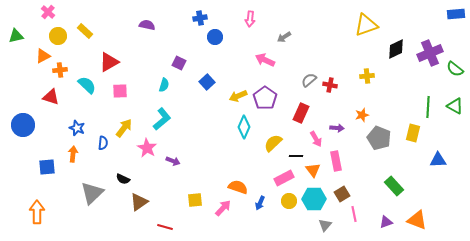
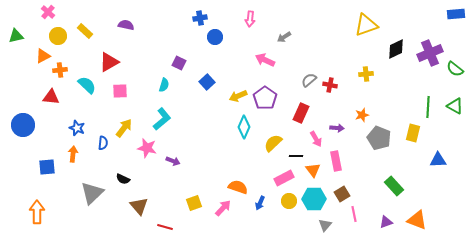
purple semicircle at (147, 25): moved 21 px left
yellow cross at (367, 76): moved 1 px left, 2 px up
red triangle at (51, 97): rotated 12 degrees counterclockwise
pink star at (147, 148): rotated 18 degrees counterclockwise
yellow square at (195, 200): moved 1 px left, 3 px down; rotated 14 degrees counterclockwise
brown triangle at (139, 202): moved 4 px down; rotated 36 degrees counterclockwise
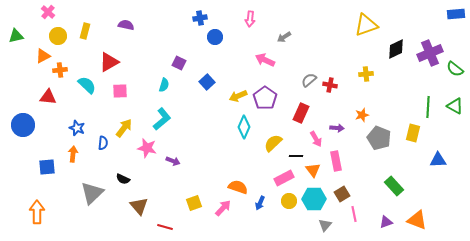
yellow rectangle at (85, 31): rotated 63 degrees clockwise
red triangle at (51, 97): moved 3 px left
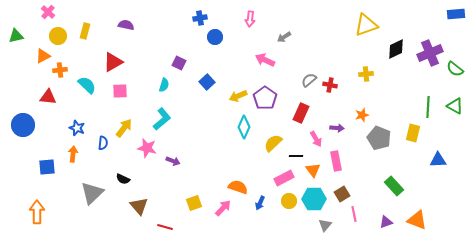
red triangle at (109, 62): moved 4 px right
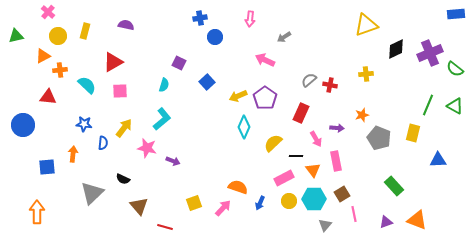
green line at (428, 107): moved 2 px up; rotated 20 degrees clockwise
blue star at (77, 128): moved 7 px right, 4 px up; rotated 14 degrees counterclockwise
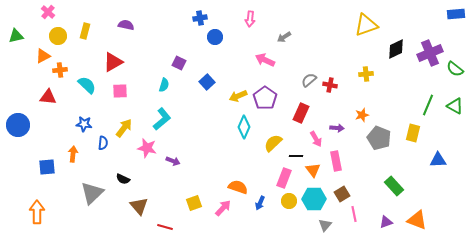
blue circle at (23, 125): moved 5 px left
pink rectangle at (284, 178): rotated 42 degrees counterclockwise
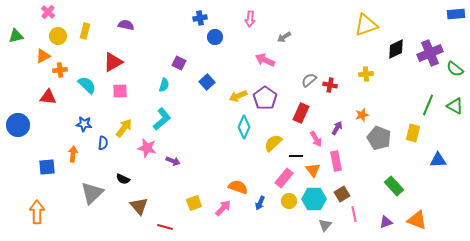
purple arrow at (337, 128): rotated 64 degrees counterclockwise
pink rectangle at (284, 178): rotated 18 degrees clockwise
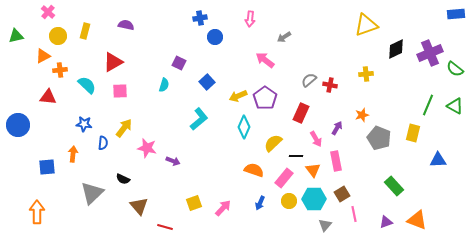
pink arrow at (265, 60): rotated 12 degrees clockwise
cyan L-shape at (162, 119): moved 37 px right
orange semicircle at (238, 187): moved 16 px right, 17 px up
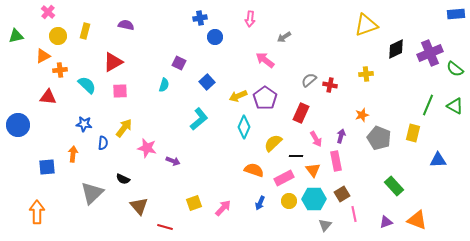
purple arrow at (337, 128): moved 4 px right, 8 px down; rotated 16 degrees counterclockwise
pink rectangle at (284, 178): rotated 24 degrees clockwise
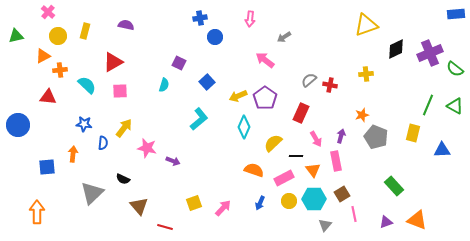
gray pentagon at (379, 138): moved 3 px left, 1 px up
blue triangle at (438, 160): moved 4 px right, 10 px up
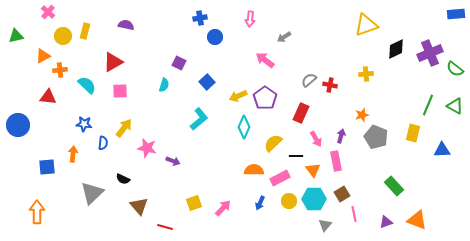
yellow circle at (58, 36): moved 5 px right
orange semicircle at (254, 170): rotated 18 degrees counterclockwise
pink rectangle at (284, 178): moved 4 px left
